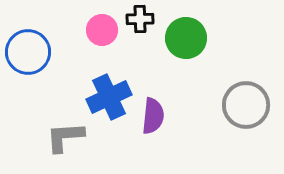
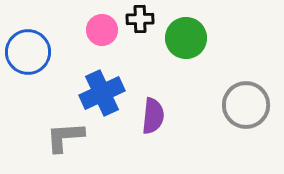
blue cross: moved 7 px left, 4 px up
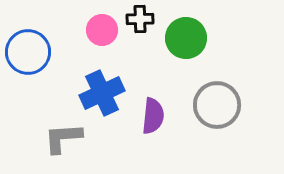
gray circle: moved 29 px left
gray L-shape: moved 2 px left, 1 px down
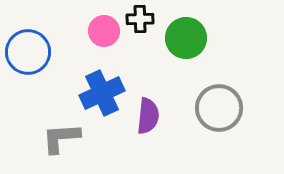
pink circle: moved 2 px right, 1 px down
gray circle: moved 2 px right, 3 px down
purple semicircle: moved 5 px left
gray L-shape: moved 2 px left
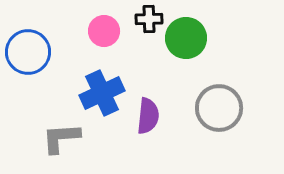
black cross: moved 9 px right
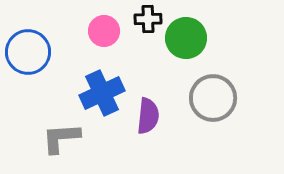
black cross: moved 1 px left
gray circle: moved 6 px left, 10 px up
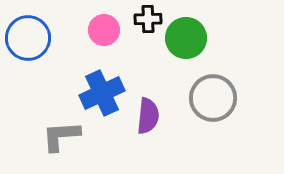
pink circle: moved 1 px up
blue circle: moved 14 px up
gray L-shape: moved 2 px up
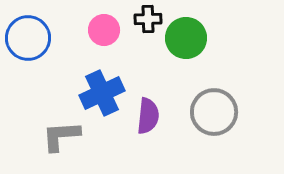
gray circle: moved 1 px right, 14 px down
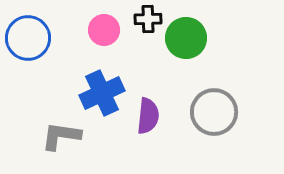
gray L-shape: rotated 12 degrees clockwise
